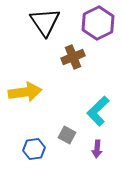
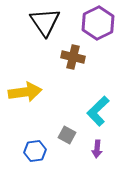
brown cross: rotated 35 degrees clockwise
blue hexagon: moved 1 px right, 2 px down
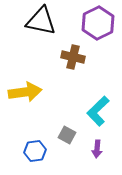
black triangle: moved 4 px left, 1 px up; rotated 44 degrees counterclockwise
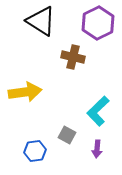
black triangle: rotated 20 degrees clockwise
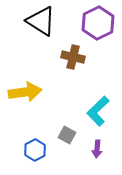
blue hexagon: moved 1 px up; rotated 20 degrees counterclockwise
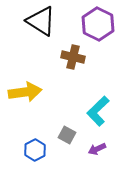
purple hexagon: moved 1 px down; rotated 8 degrees counterclockwise
purple arrow: rotated 60 degrees clockwise
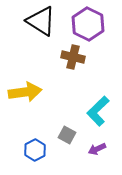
purple hexagon: moved 10 px left
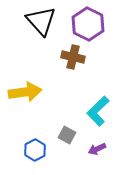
black triangle: rotated 16 degrees clockwise
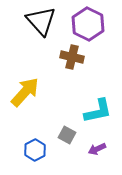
brown cross: moved 1 px left
yellow arrow: rotated 40 degrees counterclockwise
cyan L-shape: rotated 148 degrees counterclockwise
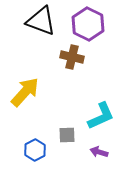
black triangle: rotated 28 degrees counterclockwise
cyan L-shape: moved 3 px right, 5 px down; rotated 12 degrees counterclockwise
gray square: rotated 30 degrees counterclockwise
purple arrow: moved 2 px right, 3 px down; rotated 42 degrees clockwise
